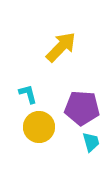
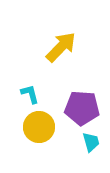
cyan L-shape: moved 2 px right
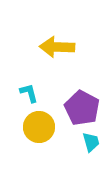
yellow arrow: moved 4 px left; rotated 132 degrees counterclockwise
cyan L-shape: moved 1 px left, 1 px up
purple pentagon: rotated 24 degrees clockwise
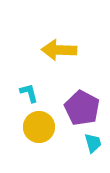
yellow arrow: moved 2 px right, 3 px down
cyan trapezoid: moved 2 px right, 1 px down
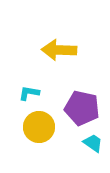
cyan L-shape: rotated 65 degrees counterclockwise
purple pentagon: rotated 16 degrees counterclockwise
cyan trapezoid: rotated 40 degrees counterclockwise
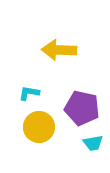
cyan trapezoid: rotated 135 degrees clockwise
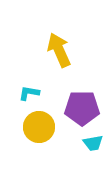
yellow arrow: rotated 64 degrees clockwise
purple pentagon: rotated 12 degrees counterclockwise
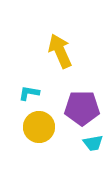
yellow arrow: moved 1 px right, 1 px down
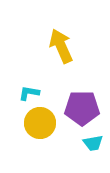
yellow arrow: moved 1 px right, 5 px up
yellow circle: moved 1 px right, 4 px up
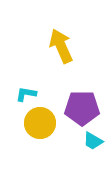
cyan L-shape: moved 3 px left, 1 px down
cyan trapezoid: moved 2 px up; rotated 40 degrees clockwise
